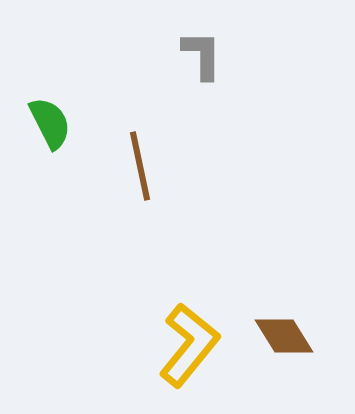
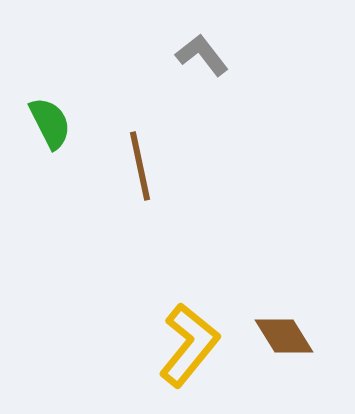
gray L-shape: rotated 38 degrees counterclockwise
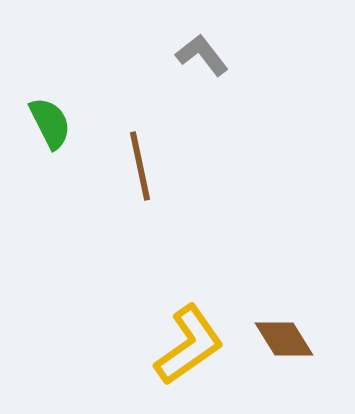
brown diamond: moved 3 px down
yellow L-shape: rotated 16 degrees clockwise
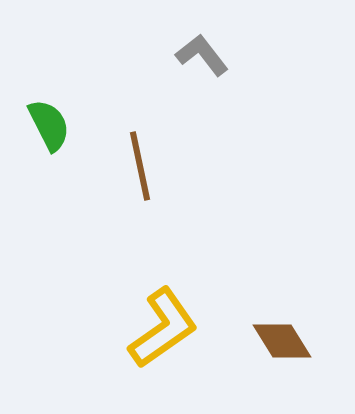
green semicircle: moved 1 px left, 2 px down
brown diamond: moved 2 px left, 2 px down
yellow L-shape: moved 26 px left, 17 px up
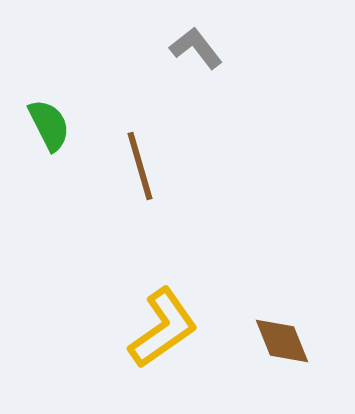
gray L-shape: moved 6 px left, 7 px up
brown line: rotated 4 degrees counterclockwise
brown diamond: rotated 10 degrees clockwise
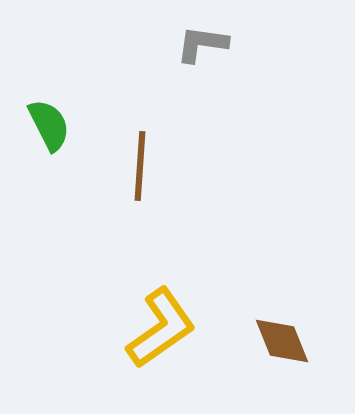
gray L-shape: moved 6 px right, 4 px up; rotated 44 degrees counterclockwise
brown line: rotated 20 degrees clockwise
yellow L-shape: moved 2 px left
